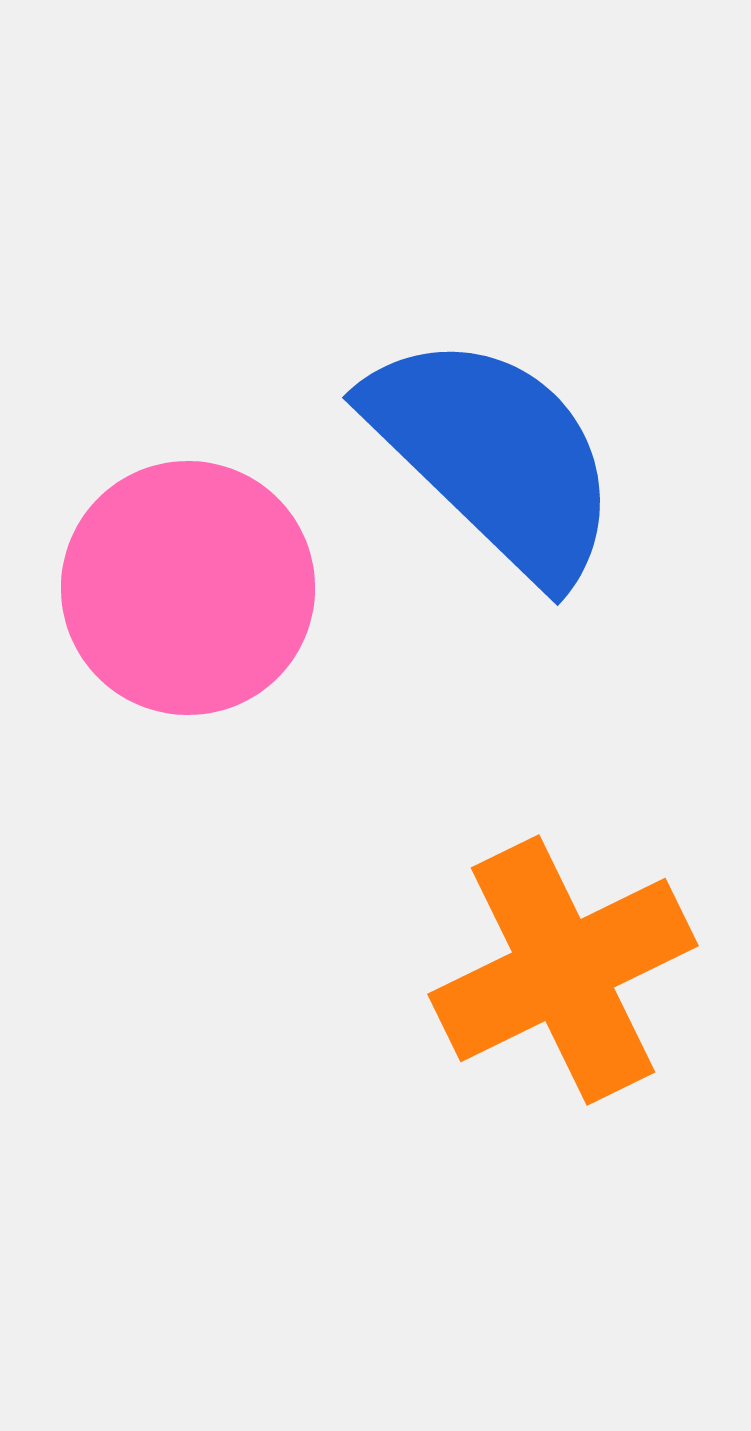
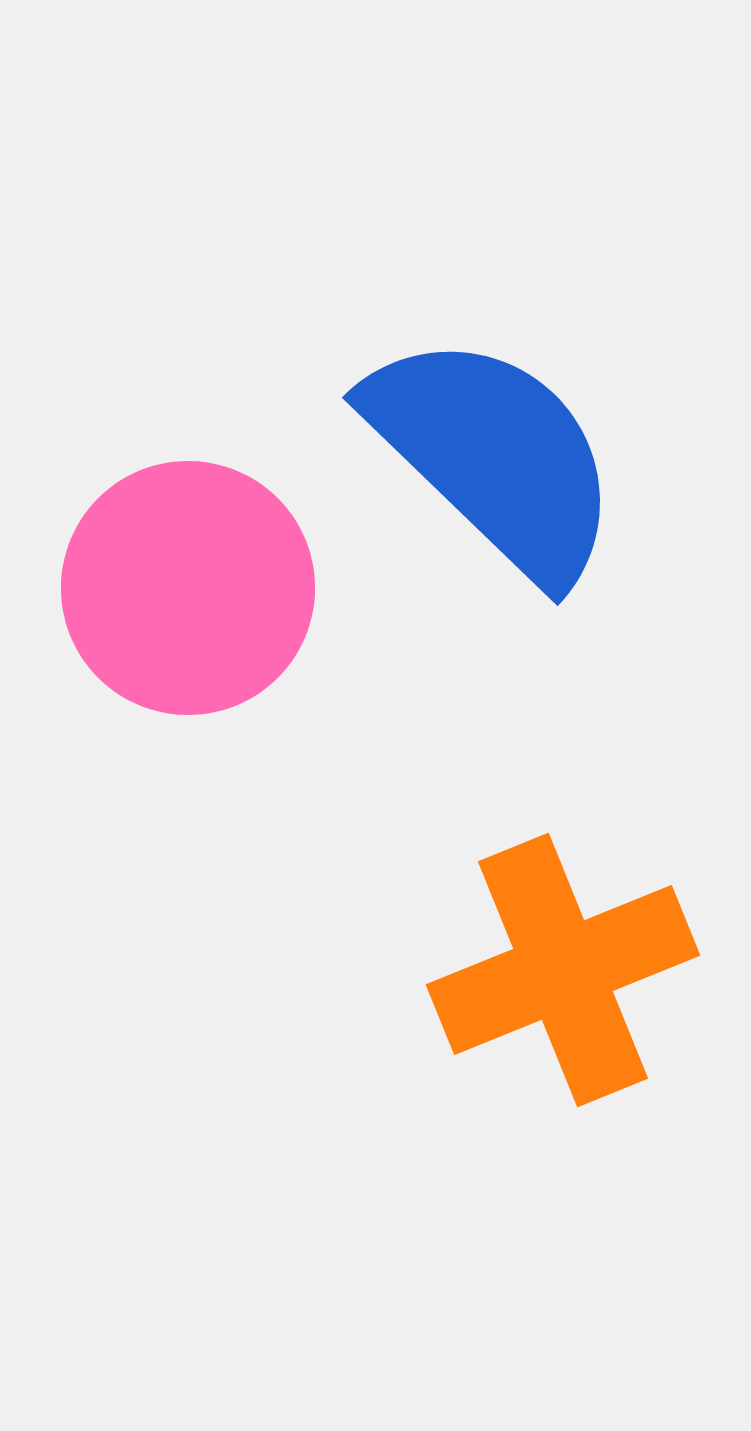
orange cross: rotated 4 degrees clockwise
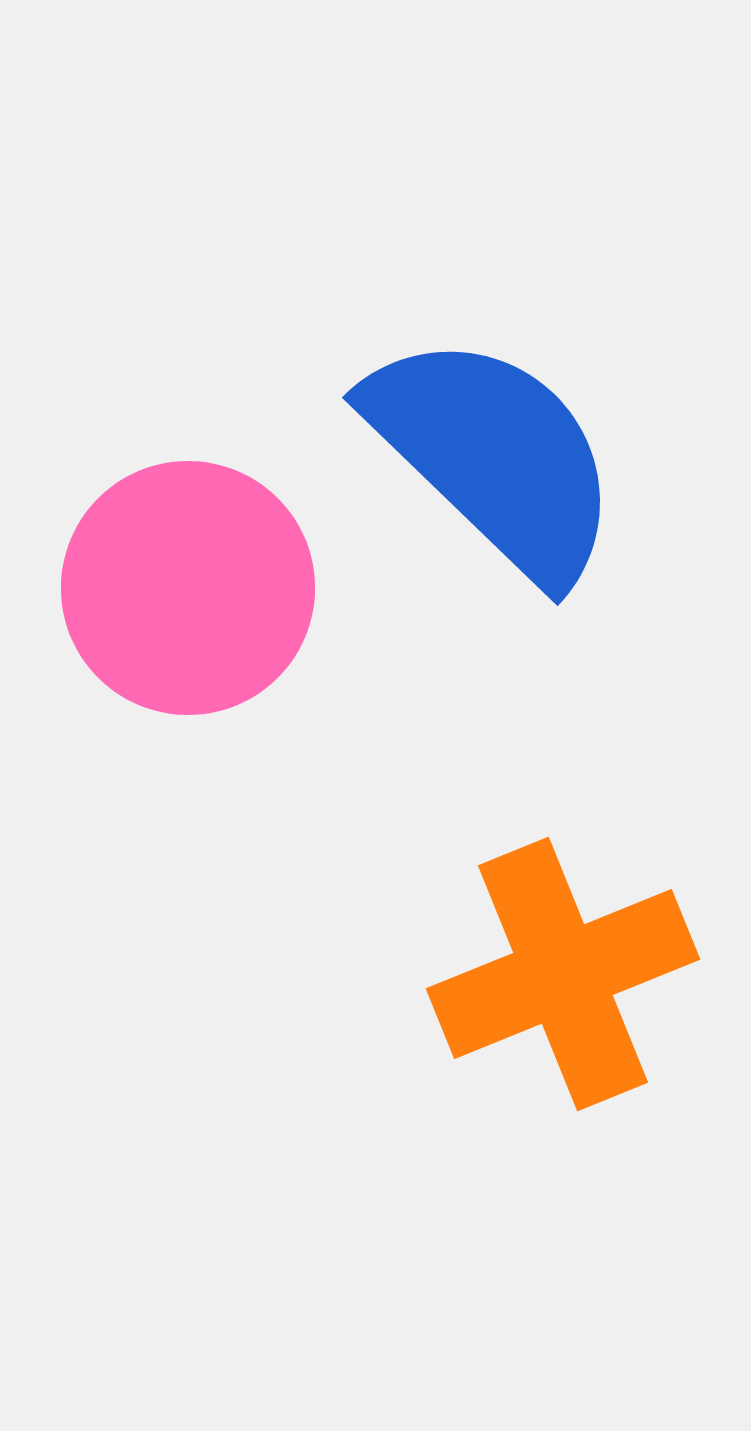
orange cross: moved 4 px down
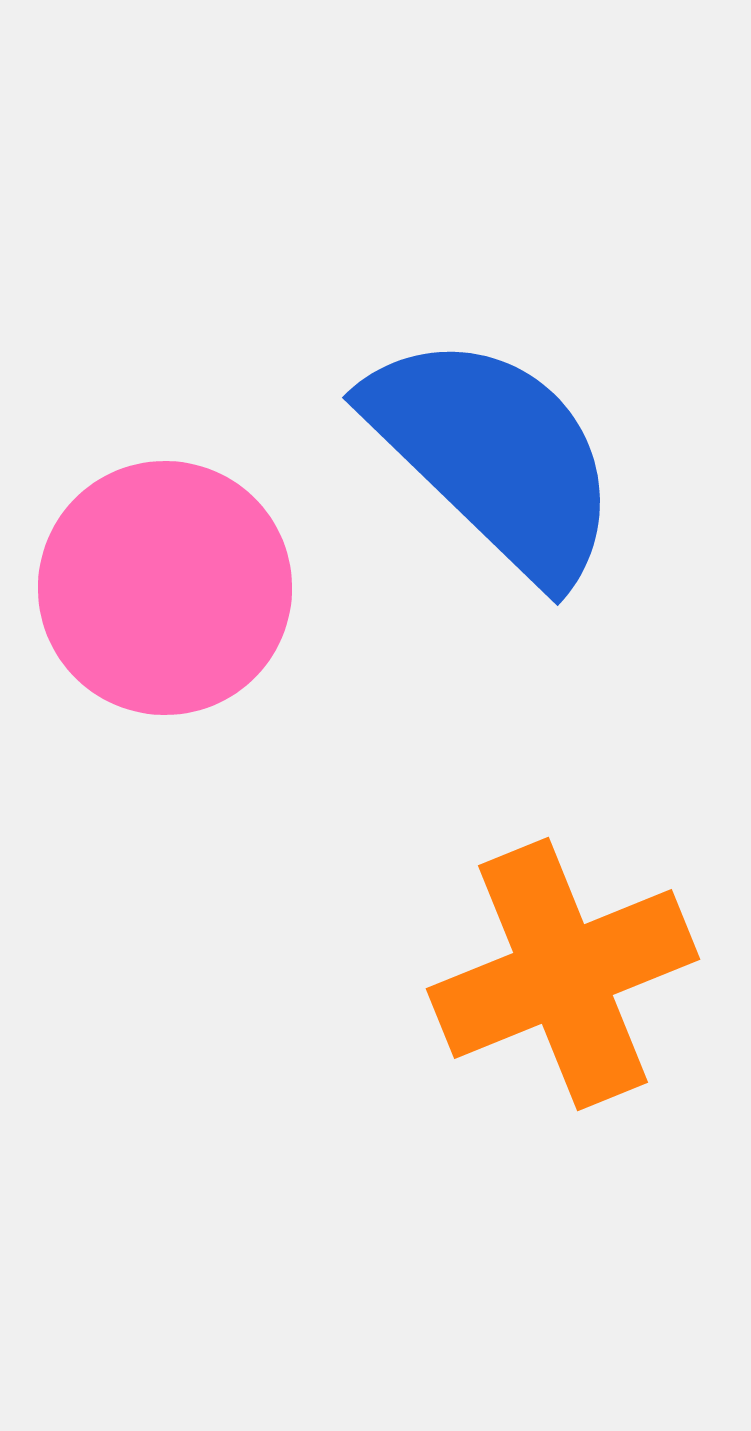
pink circle: moved 23 px left
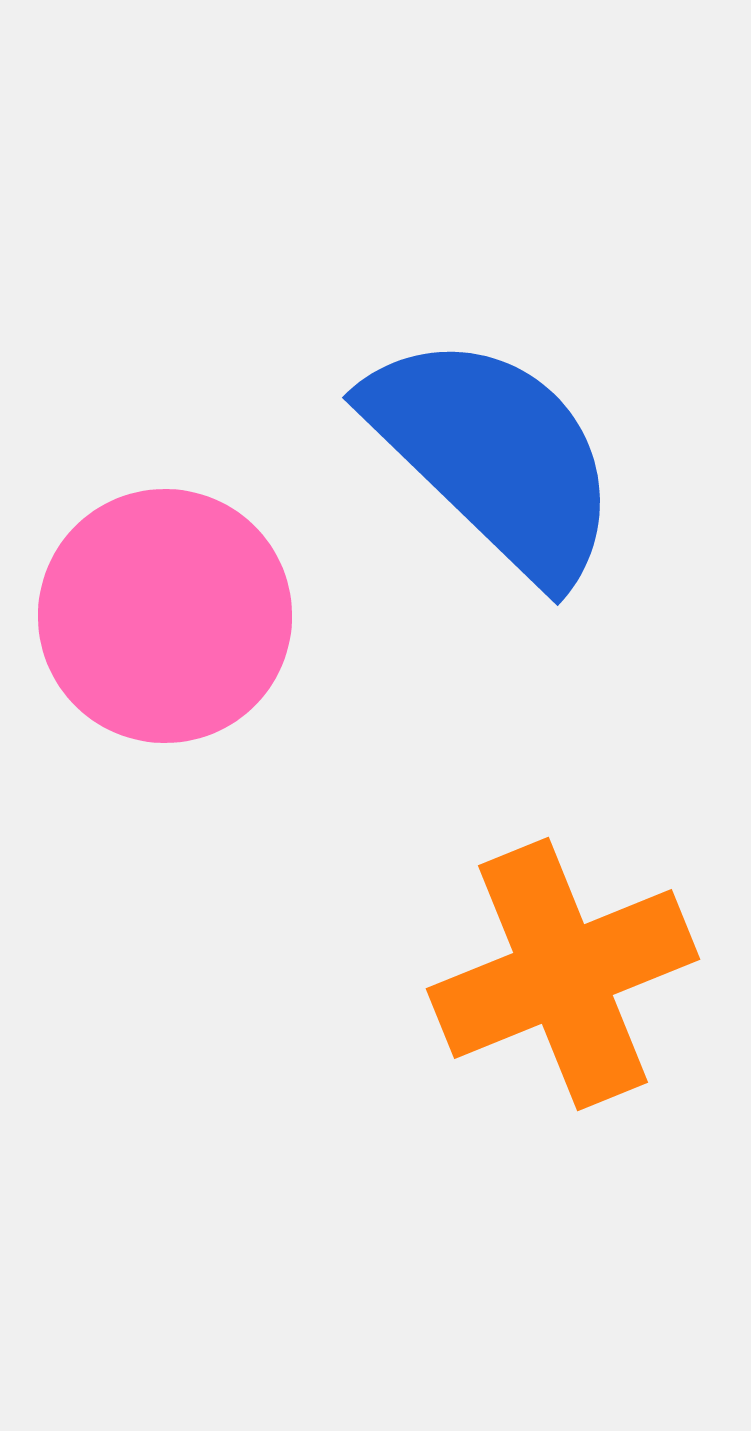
pink circle: moved 28 px down
